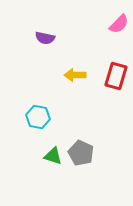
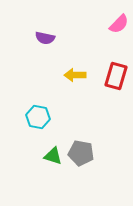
gray pentagon: rotated 15 degrees counterclockwise
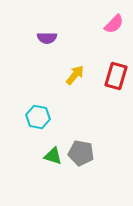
pink semicircle: moved 5 px left
purple semicircle: moved 2 px right; rotated 12 degrees counterclockwise
yellow arrow: rotated 130 degrees clockwise
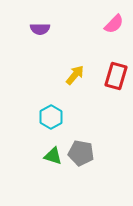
purple semicircle: moved 7 px left, 9 px up
cyan hexagon: moved 13 px right; rotated 20 degrees clockwise
